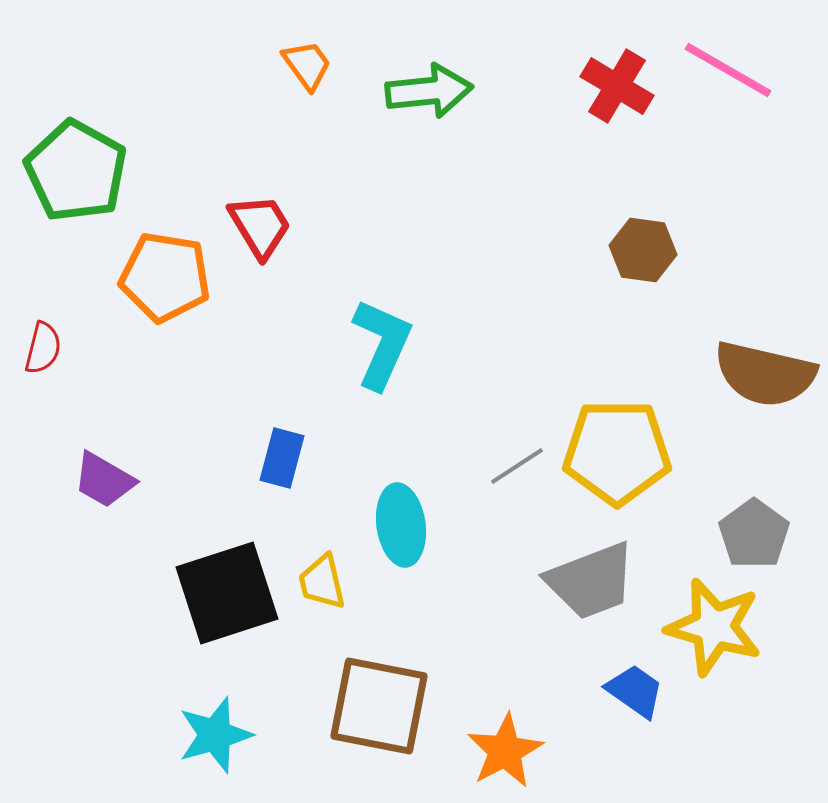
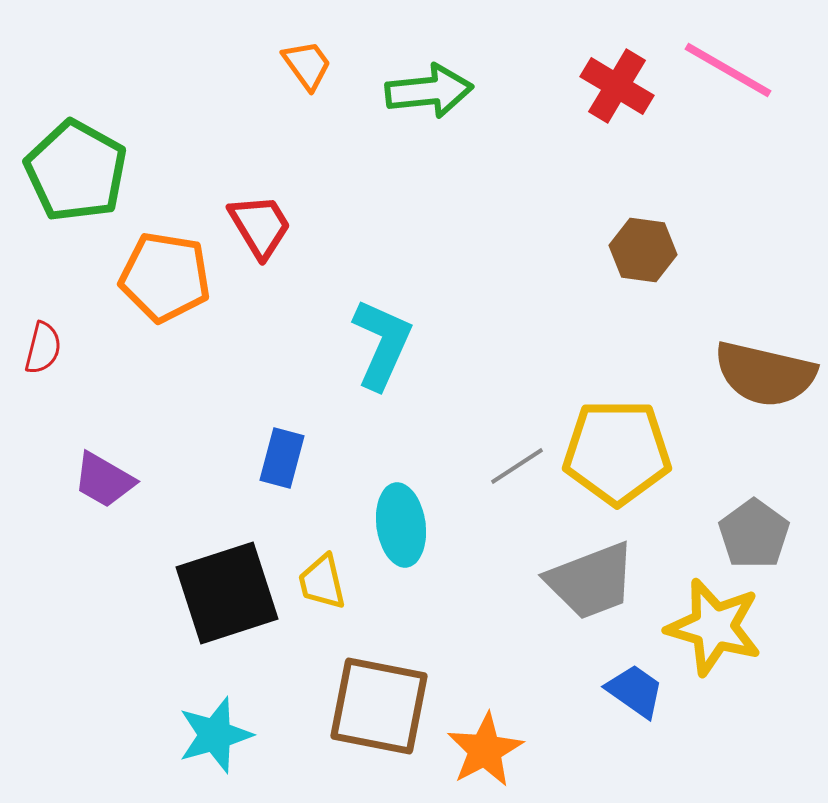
orange star: moved 20 px left, 1 px up
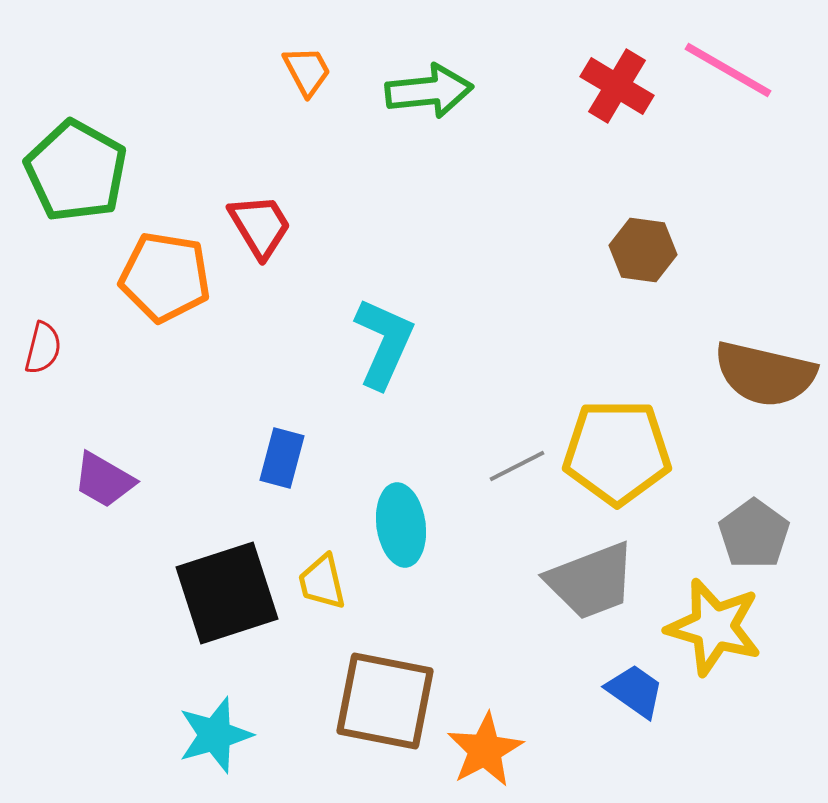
orange trapezoid: moved 6 px down; rotated 8 degrees clockwise
cyan L-shape: moved 2 px right, 1 px up
gray line: rotated 6 degrees clockwise
brown square: moved 6 px right, 5 px up
